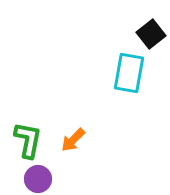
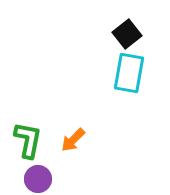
black square: moved 24 px left
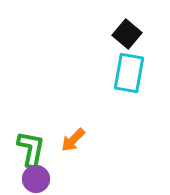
black square: rotated 12 degrees counterclockwise
green L-shape: moved 3 px right, 9 px down
purple circle: moved 2 px left
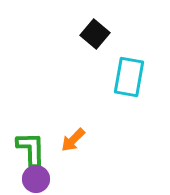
black square: moved 32 px left
cyan rectangle: moved 4 px down
green L-shape: rotated 12 degrees counterclockwise
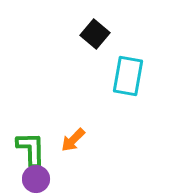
cyan rectangle: moved 1 px left, 1 px up
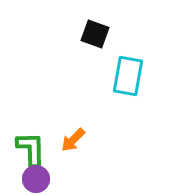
black square: rotated 20 degrees counterclockwise
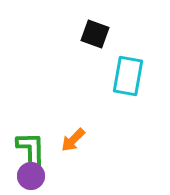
purple circle: moved 5 px left, 3 px up
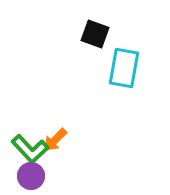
cyan rectangle: moved 4 px left, 8 px up
orange arrow: moved 18 px left
green L-shape: moved 1 px left; rotated 138 degrees clockwise
